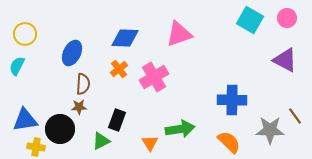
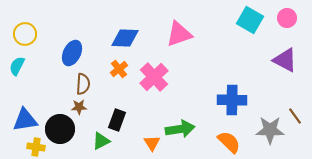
pink cross: rotated 12 degrees counterclockwise
orange triangle: moved 2 px right
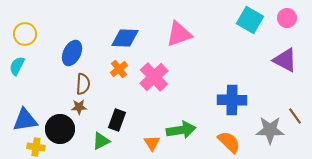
green arrow: moved 1 px right, 1 px down
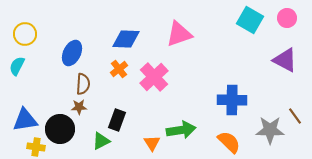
blue diamond: moved 1 px right, 1 px down
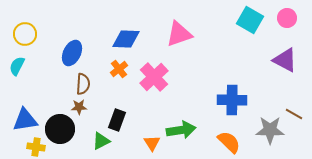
brown line: moved 1 px left, 2 px up; rotated 24 degrees counterclockwise
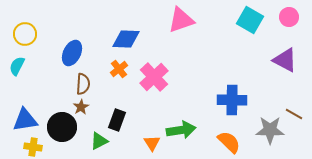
pink circle: moved 2 px right, 1 px up
pink triangle: moved 2 px right, 14 px up
brown star: moved 2 px right; rotated 28 degrees counterclockwise
black circle: moved 2 px right, 2 px up
green triangle: moved 2 px left
yellow cross: moved 3 px left
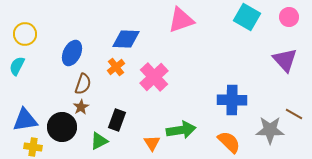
cyan square: moved 3 px left, 3 px up
purple triangle: rotated 20 degrees clockwise
orange cross: moved 3 px left, 2 px up
brown semicircle: rotated 15 degrees clockwise
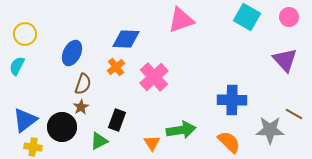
blue triangle: rotated 28 degrees counterclockwise
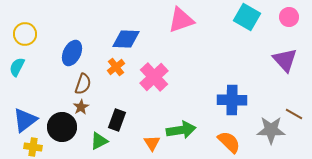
cyan semicircle: moved 1 px down
gray star: moved 1 px right
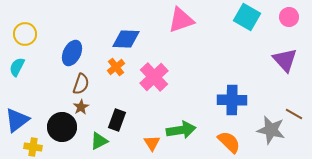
brown semicircle: moved 2 px left
blue triangle: moved 8 px left
gray star: rotated 12 degrees clockwise
